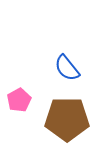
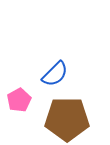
blue semicircle: moved 12 px left, 6 px down; rotated 96 degrees counterclockwise
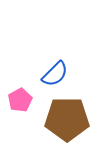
pink pentagon: moved 1 px right
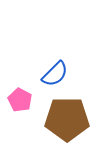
pink pentagon: rotated 15 degrees counterclockwise
